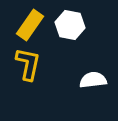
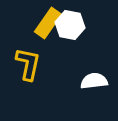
yellow rectangle: moved 18 px right, 2 px up
white semicircle: moved 1 px right, 1 px down
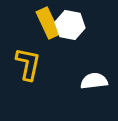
yellow rectangle: rotated 60 degrees counterclockwise
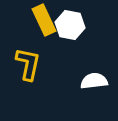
yellow rectangle: moved 4 px left, 3 px up
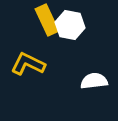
yellow rectangle: moved 3 px right
yellow L-shape: rotated 76 degrees counterclockwise
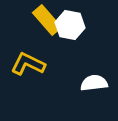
yellow rectangle: rotated 16 degrees counterclockwise
white semicircle: moved 2 px down
